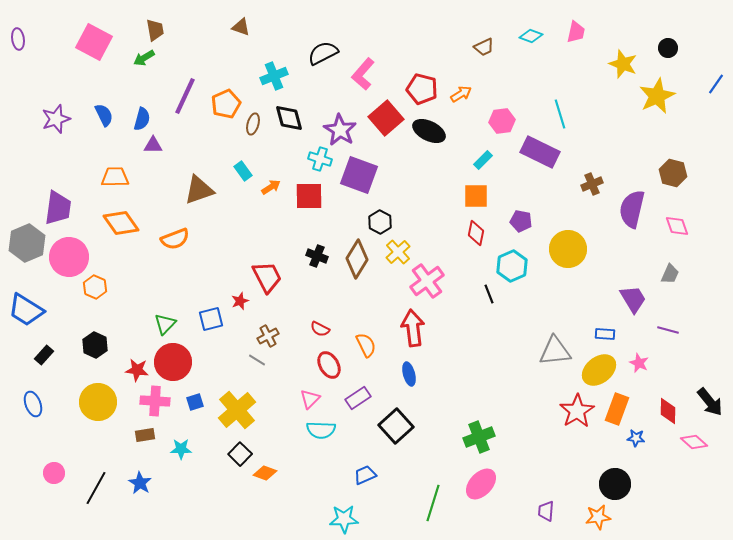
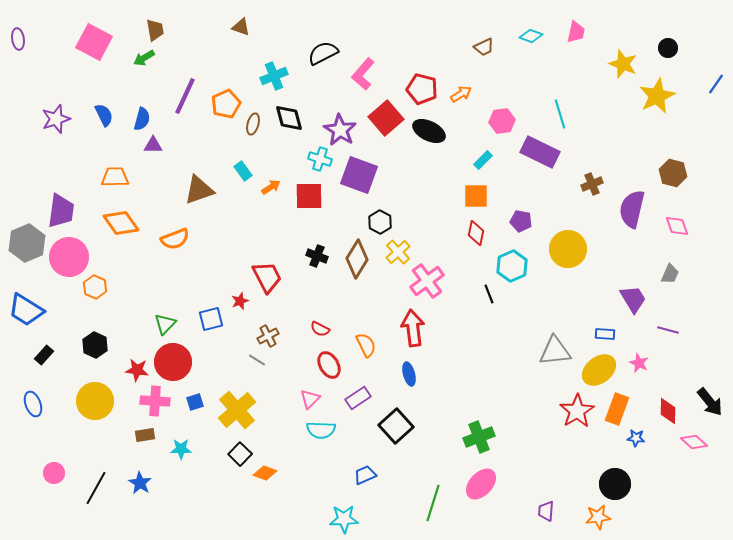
purple trapezoid at (58, 208): moved 3 px right, 3 px down
yellow circle at (98, 402): moved 3 px left, 1 px up
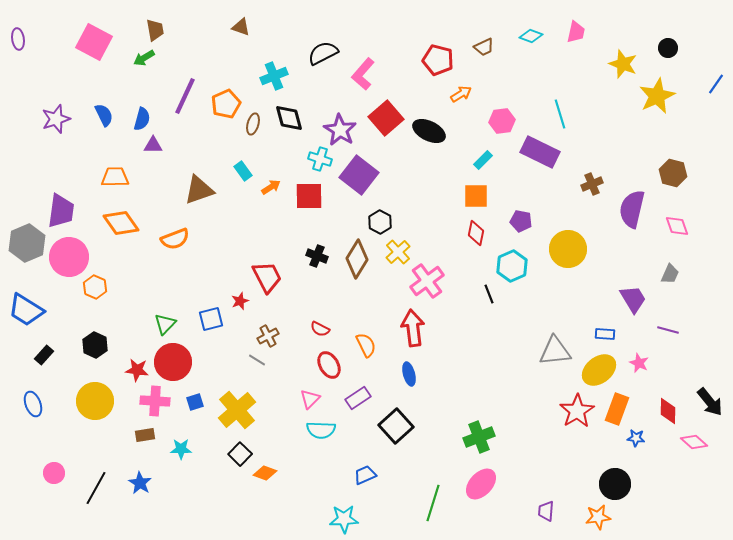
red pentagon at (422, 89): moved 16 px right, 29 px up
purple square at (359, 175): rotated 18 degrees clockwise
